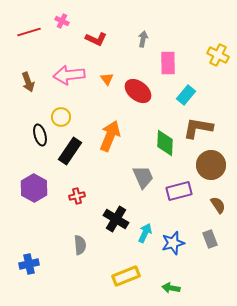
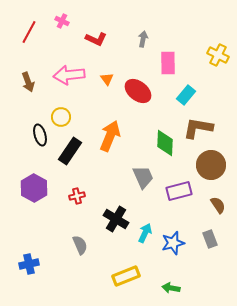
red line: rotated 45 degrees counterclockwise
gray semicircle: rotated 18 degrees counterclockwise
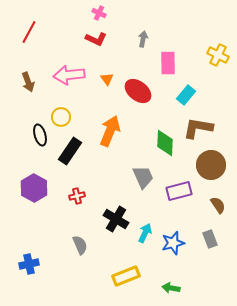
pink cross: moved 37 px right, 8 px up
orange arrow: moved 5 px up
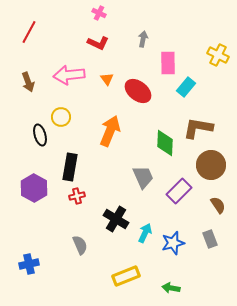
red L-shape: moved 2 px right, 4 px down
cyan rectangle: moved 8 px up
black rectangle: moved 16 px down; rotated 24 degrees counterclockwise
purple rectangle: rotated 30 degrees counterclockwise
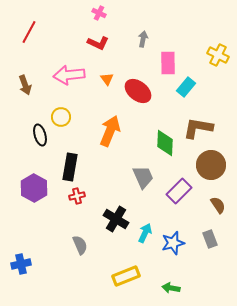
brown arrow: moved 3 px left, 3 px down
blue cross: moved 8 px left
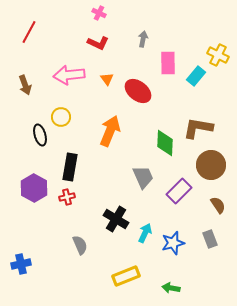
cyan rectangle: moved 10 px right, 11 px up
red cross: moved 10 px left, 1 px down
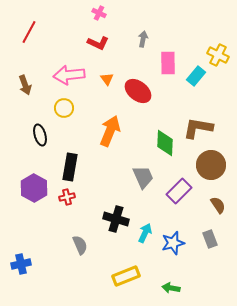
yellow circle: moved 3 px right, 9 px up
black cross: rotated 15 degrees counterclockwise
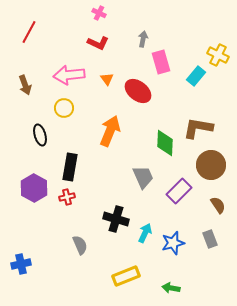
pink rectangle: moved 7 px left, 1 px up; rotated 15 degrees counterclockwise
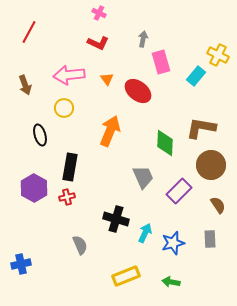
brown L-shape: moved 3 px right
gray rectangle: rotated 18 degrees clockwise
green arrow: moved 6 px up
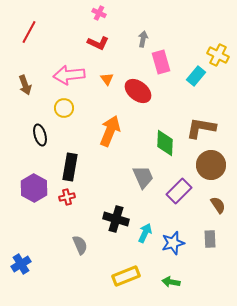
blue cross: rotated 18 degrees counterclockwise
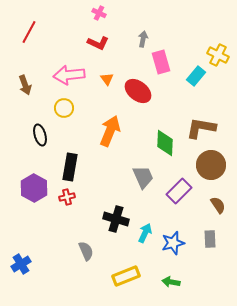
gray semicircle: moved 6 px right, 6 px down
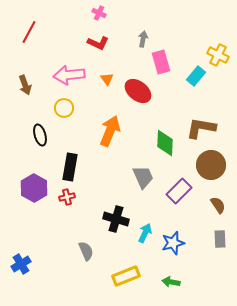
gray rectangle: moved 10 px right
